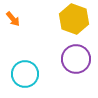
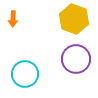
orange arrow: rotated 42 degrees clockwise
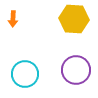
yellow hexagon: rotated 16 degrees counterclockwise
purple circle: moved 11 px down
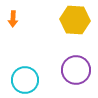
yellow hexagon: moved 1 px right, 1 px down
cyan circle: moved 6 px down
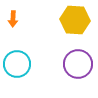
purple circle: moved 2 px right, 6 px up
cyan circle: moved 8 px left, 16 px up
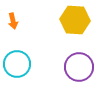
orange arrow: moved 2 px down; rotated 14 degrees counterclockwise
purple circle: moved 1 px right, 3 px down
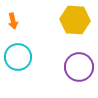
cyan circle: moved 1 px right, 7 px up
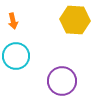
cyan circle: moved 2 px left, 1 px up
purple circle: moved 17 px left, 14 px down
